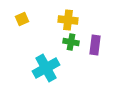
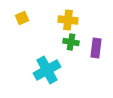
yellow square: moved 1 px up
purple rectangle: moved 1 px right, 3 px down
cyan cross: moved 1 px right, 2 px down
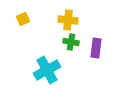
yellow square: moved 1 px right, 1 px down
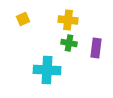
green cross: moved 2 px left, 1 px down
cyan cross: rotated 32 degrees clockwise
